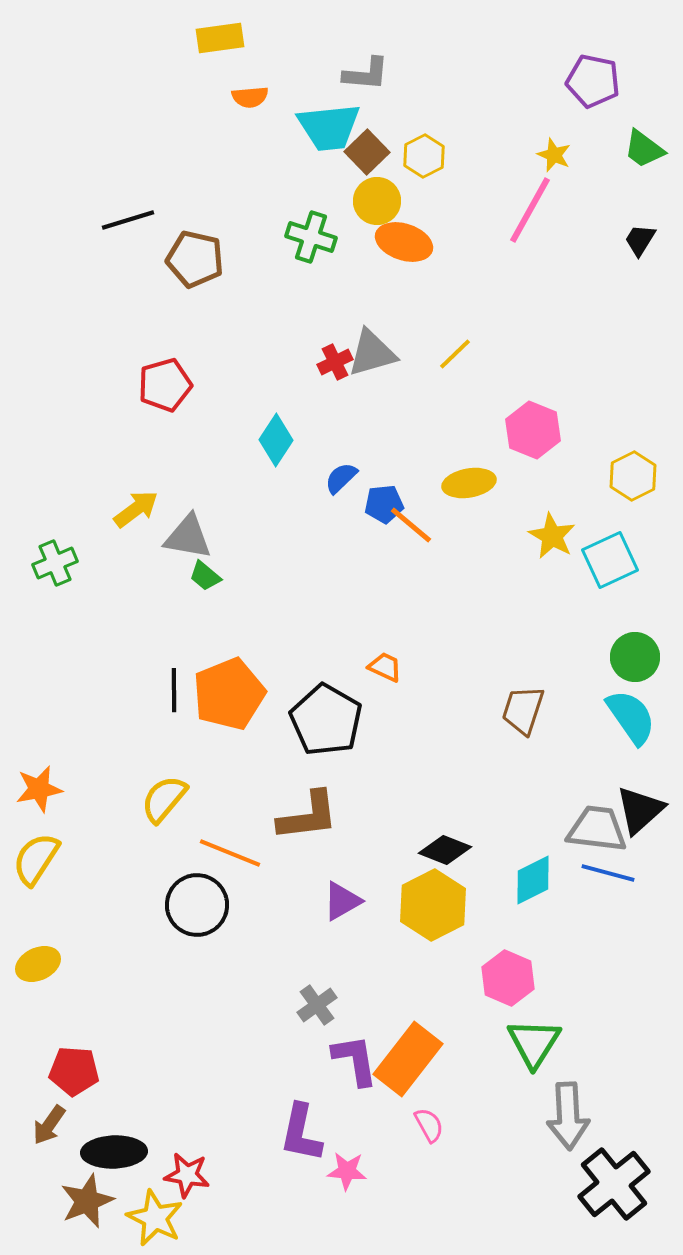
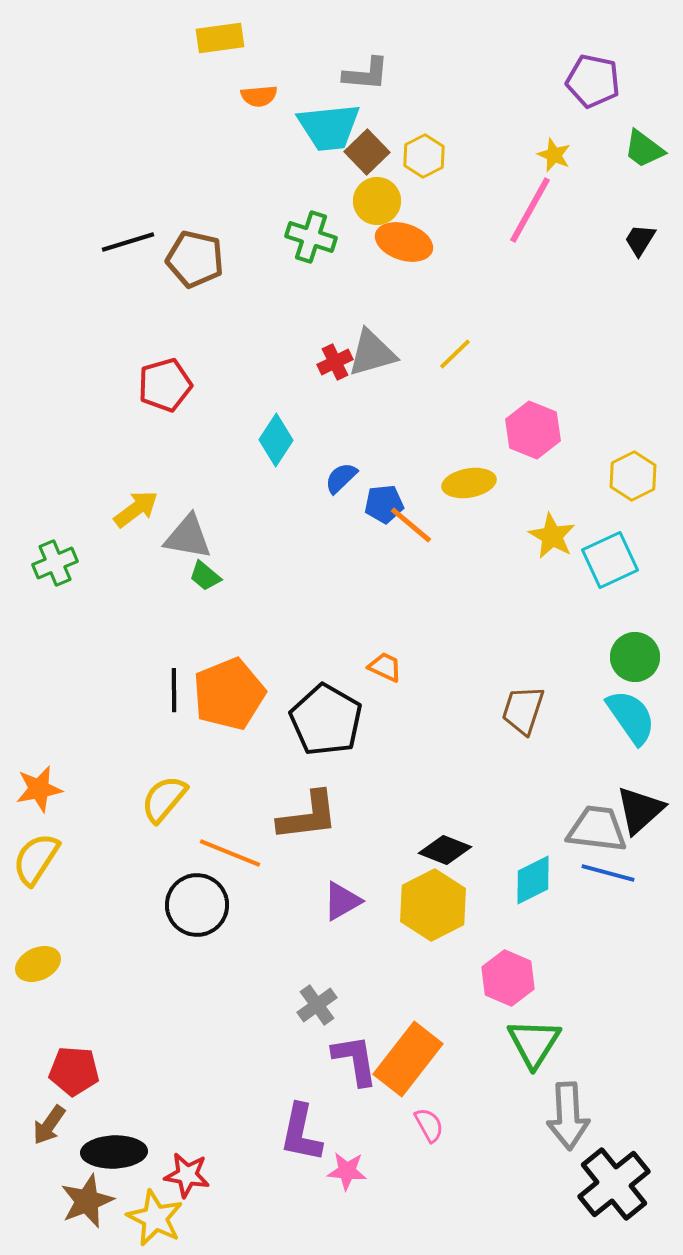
orange semicircle at (250, 97): moved 9 px right, 1 px up
black line at (128, 220): moved 22 px down
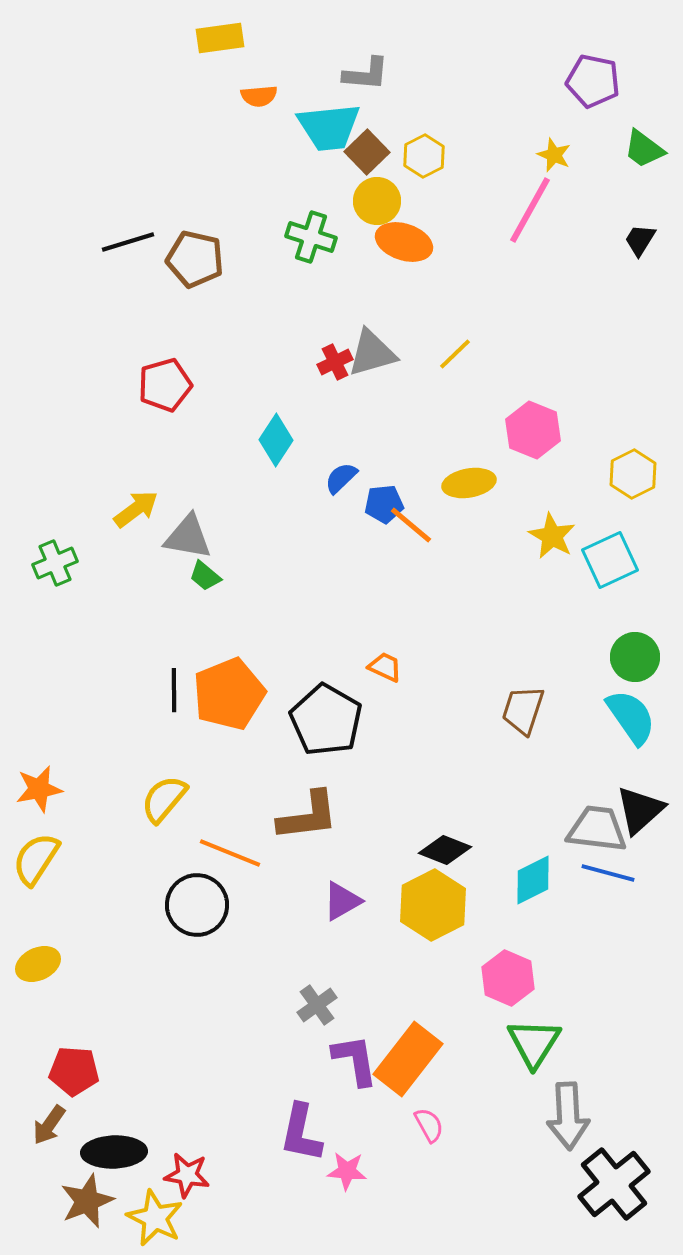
yellow hexagon at (633, 476): moved 2 px up
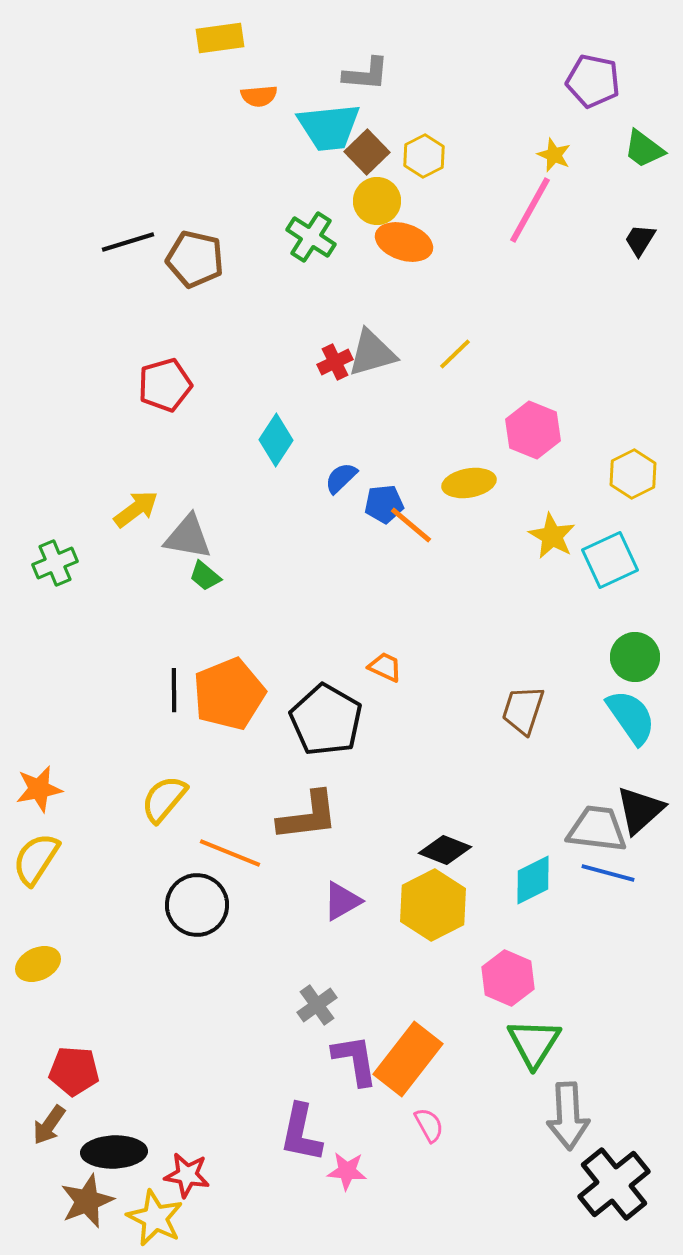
green cross at (311, 237): rotated 15 degrees clockwise
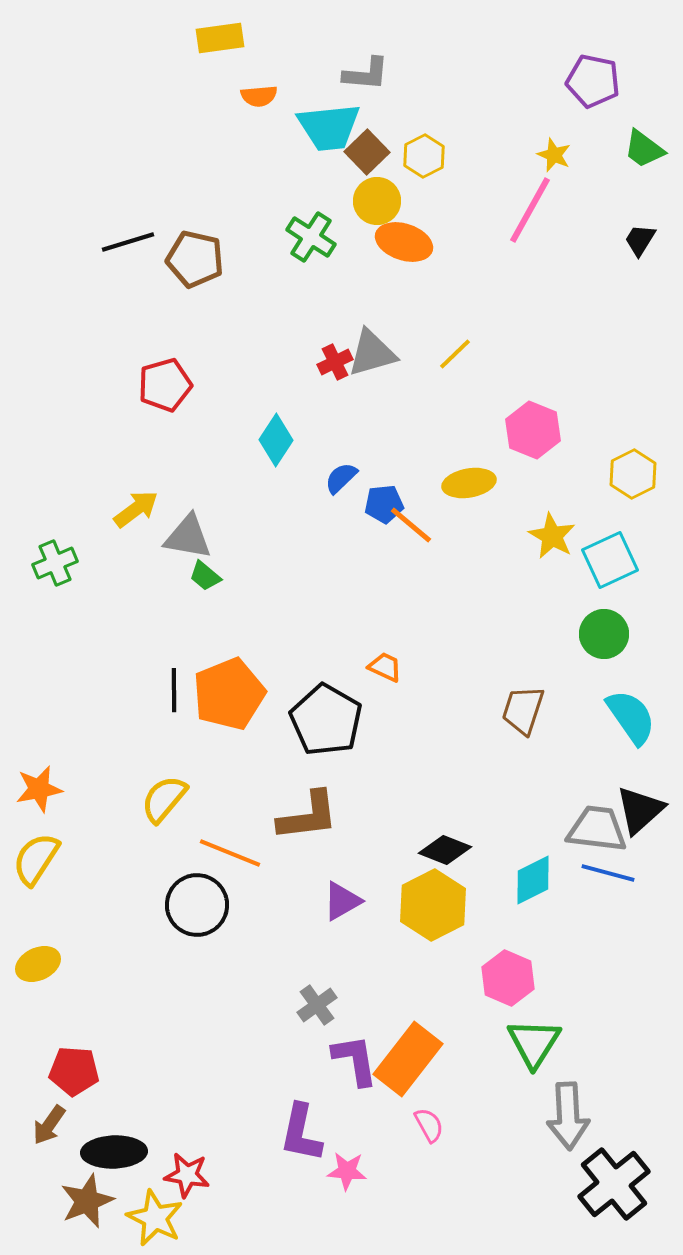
green circle at (635, 657): moved 31 px left, 23 px up
